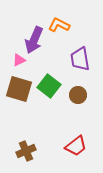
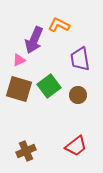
green square: rotated 15 degrees clockwise
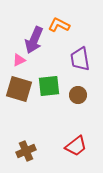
green square: rotated 30 degrees clockwise
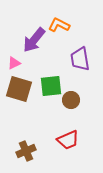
purple arrow: rotated 16 degrees clockwise
pink triangle: moved 5 px left, 3 px down
green square: moved 2 px right
brown circle: moved 7 px left, 5 px down
red trapezoid: moved 8 px left, 6 px up; rotated 15 degrees clockwise
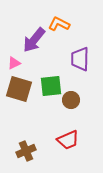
orange L-shape: moved 1 px up
purple trapezoid: rotated 10 degrees clockwise
